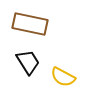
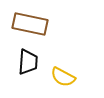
black trapezoid: rotated 36 degrees clockwise
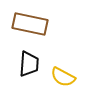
black trapezoid: moved 1 px right, 2 px down
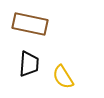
yellow semicircle: rotated 30 degrees clockwise
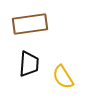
brown rectangle: rotated 20 degrees counterclockwise
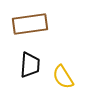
black trapezoid: moved 1 px right, 1 px down
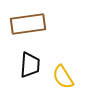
brown rectangle: moved 2 px left
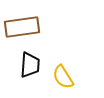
brown rectangle: moved 6 px left, 3 px down
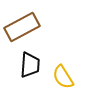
brown rectangle: rotated 20 degrees counterclockwise
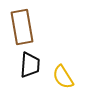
brown rectangle: rotated 72 degrees counterclockwise
